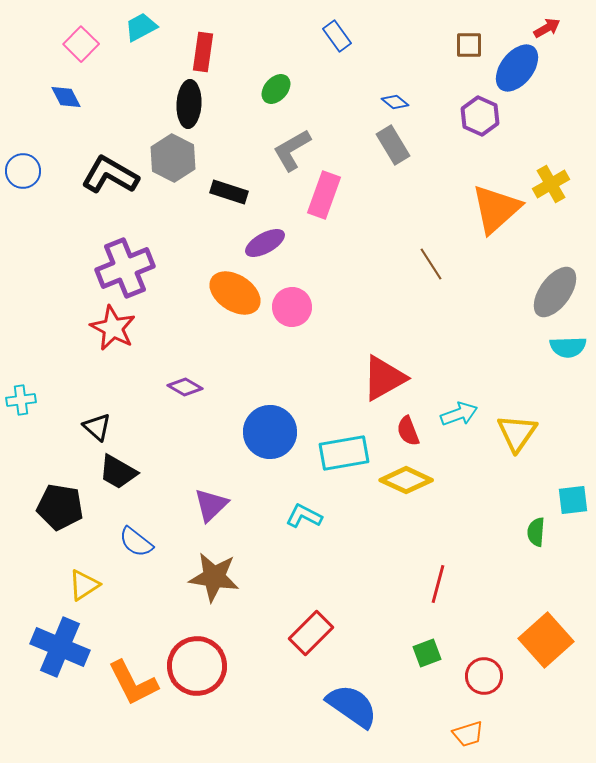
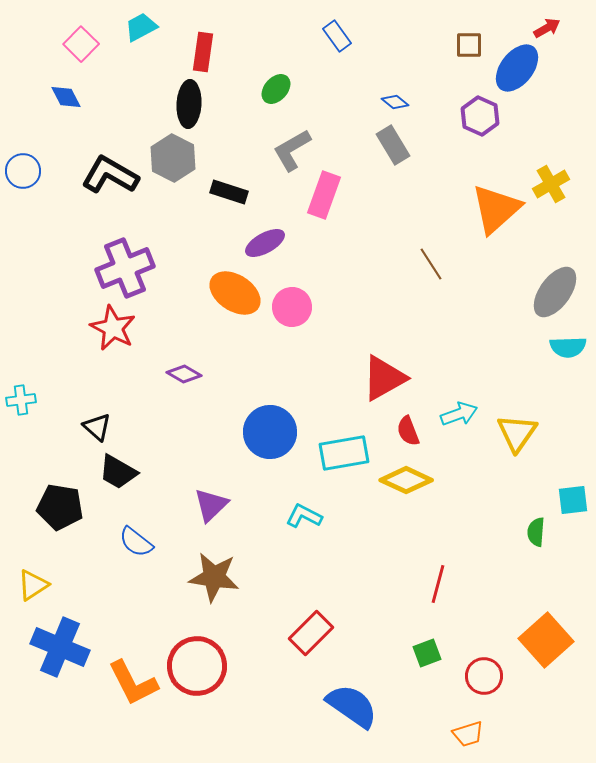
purple diamond at (185, 387): moved 1 px left, 13 px up
yellow triangle at (84, 585): moved 51 px left
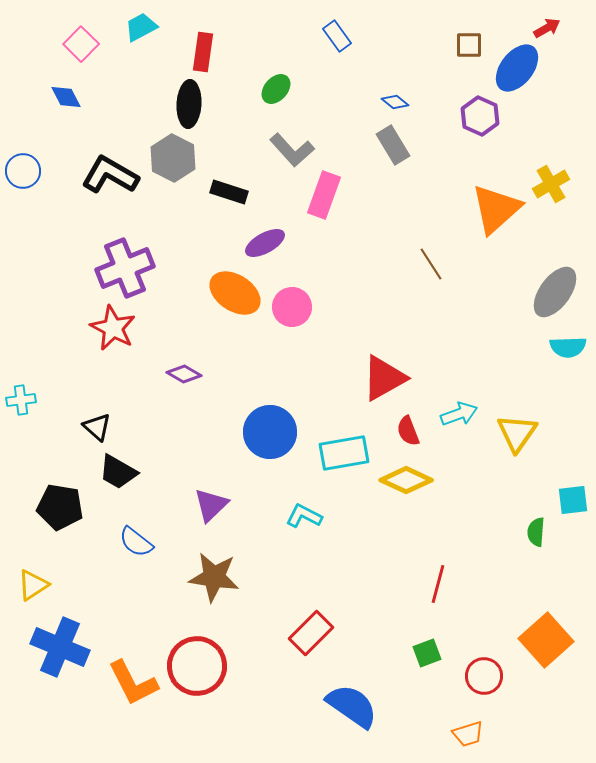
gray L-shape at (292, 150): rotated 102 degrees counterclockwise
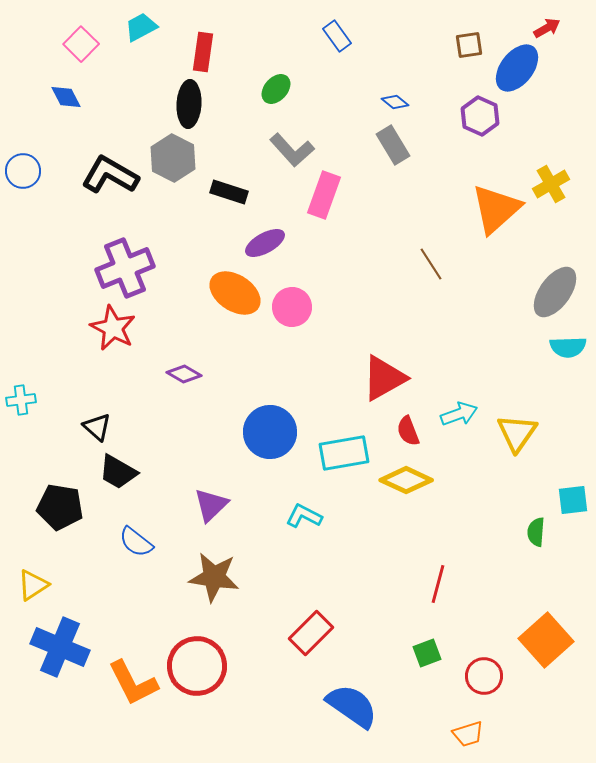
brown square at (469, 45): rotated 8 degrees counterclockwise
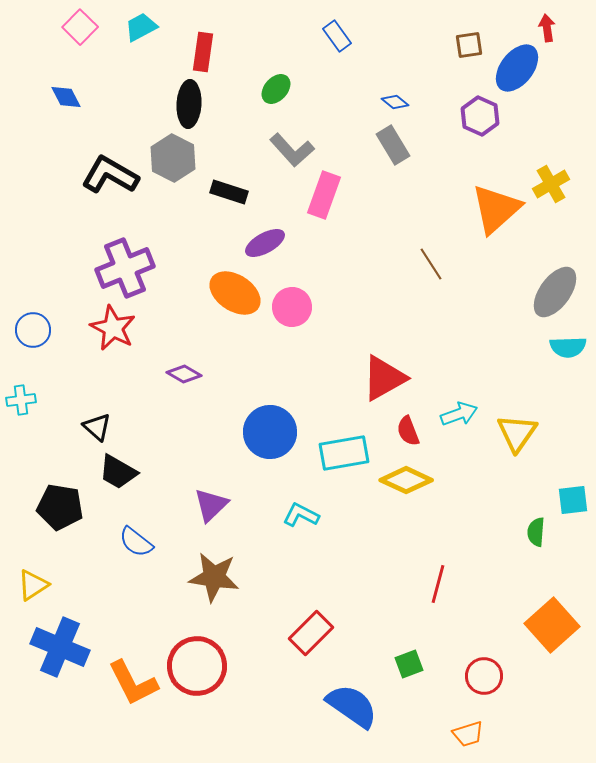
red arrow at (547, 28): rotated 68 degrees counterclockwise
pink square at (81, 44): moved 1 px left, 17 px up
blue circle at (23, 171): moved 10 px right, 159 px down
cyan L-shape at (304, 516): moved 3 px left, 1 px up
orange square at (546, 640): moved 6 px right, 15 px up
green square at (427, 653): moved 18 px left, 11 px down
